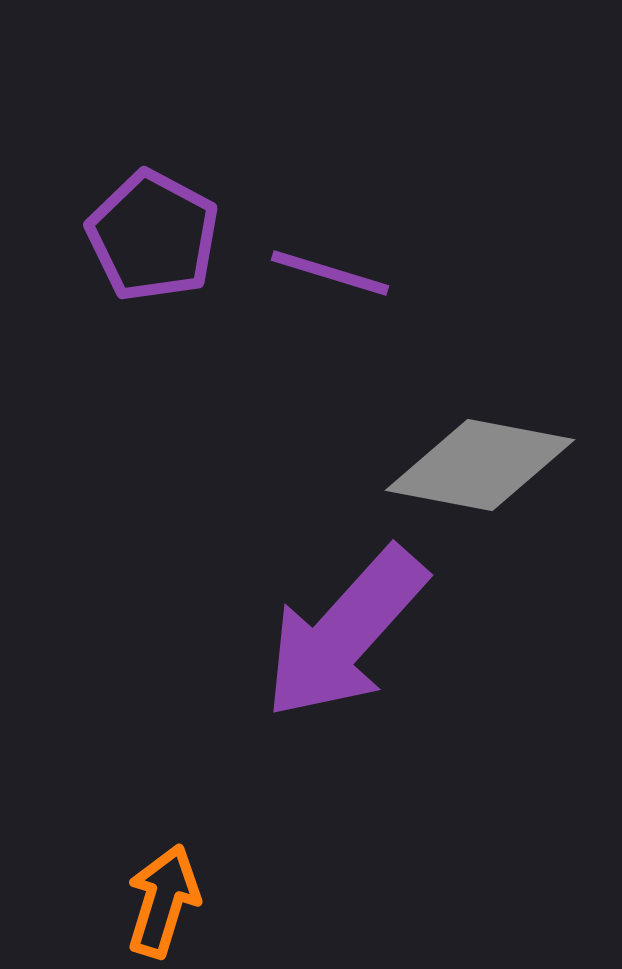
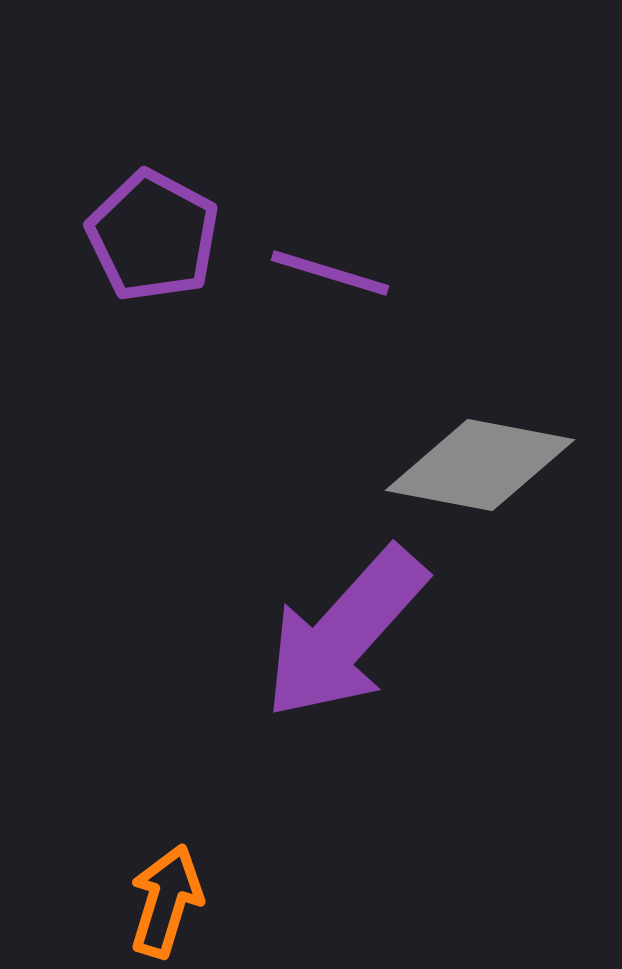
orange arrow: moved 3 px right
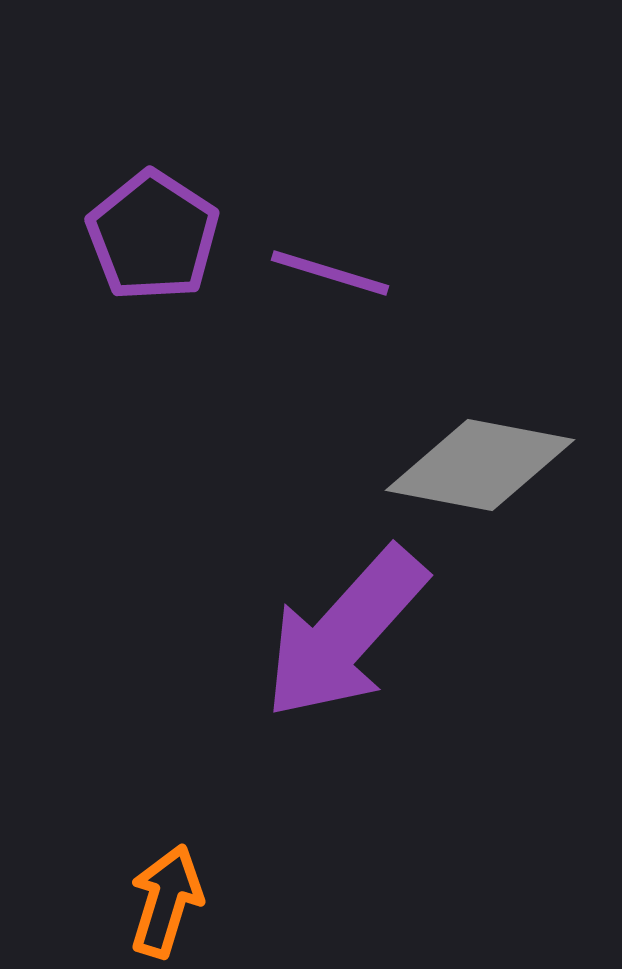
purple pentagon: rotated 5 degrees clockwise
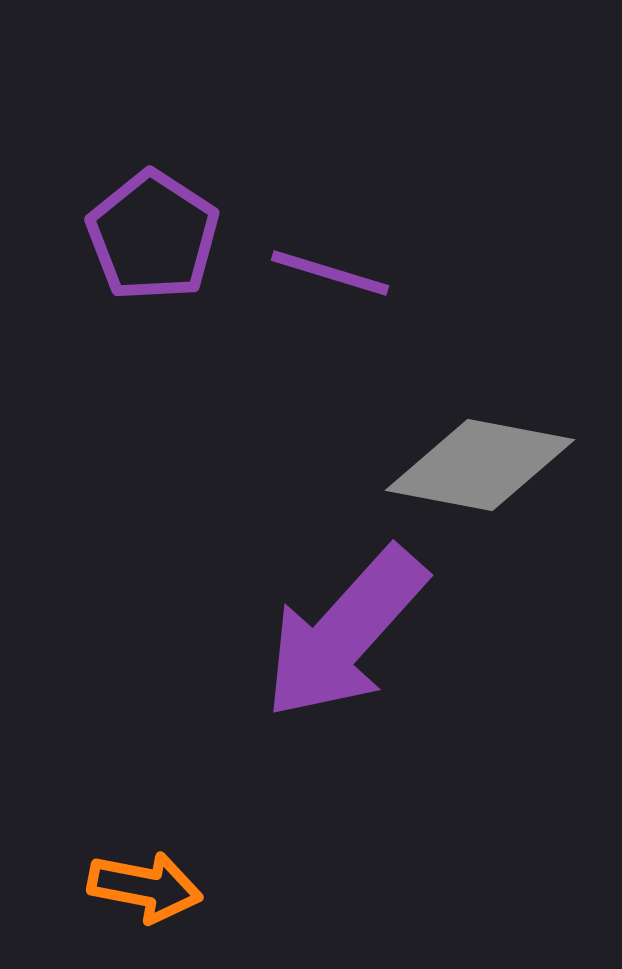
orange arrow: moved 21 px left, 14 px up; rotated 84 degrees clockwise
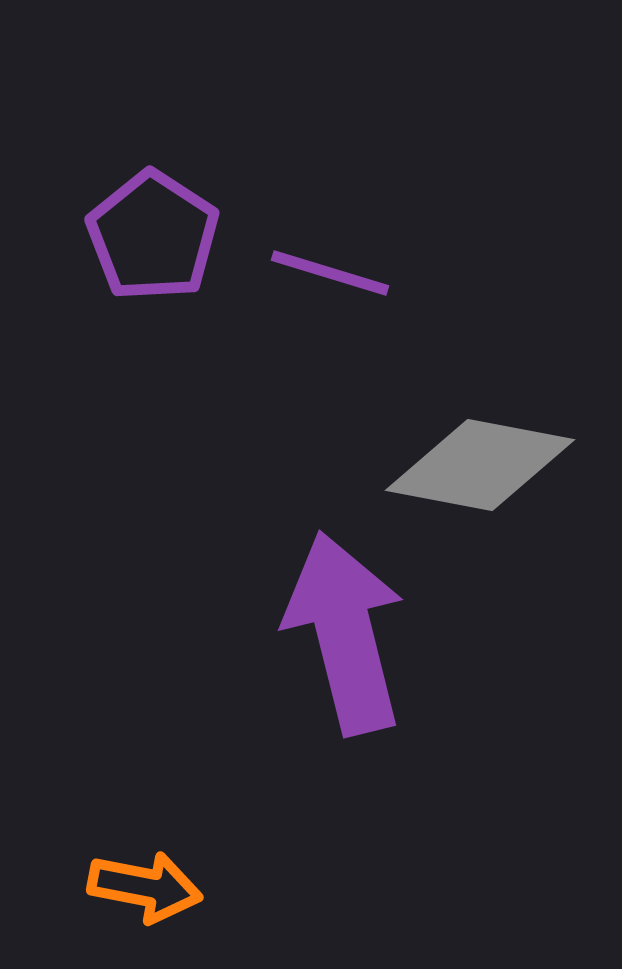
purple arrow: rotated 124 degrees clockwise
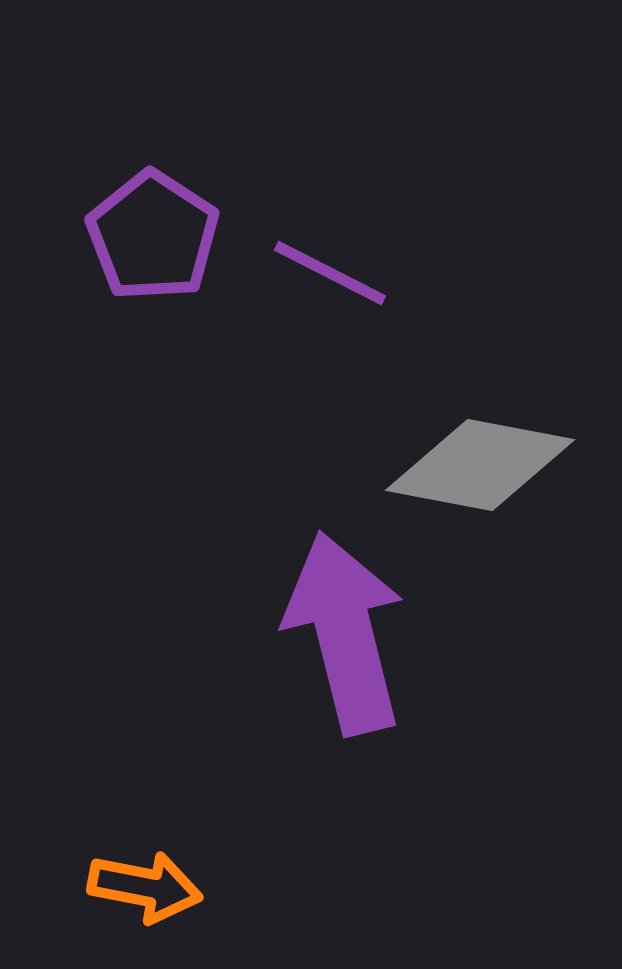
purple line: rotated 10 degrees clockwise
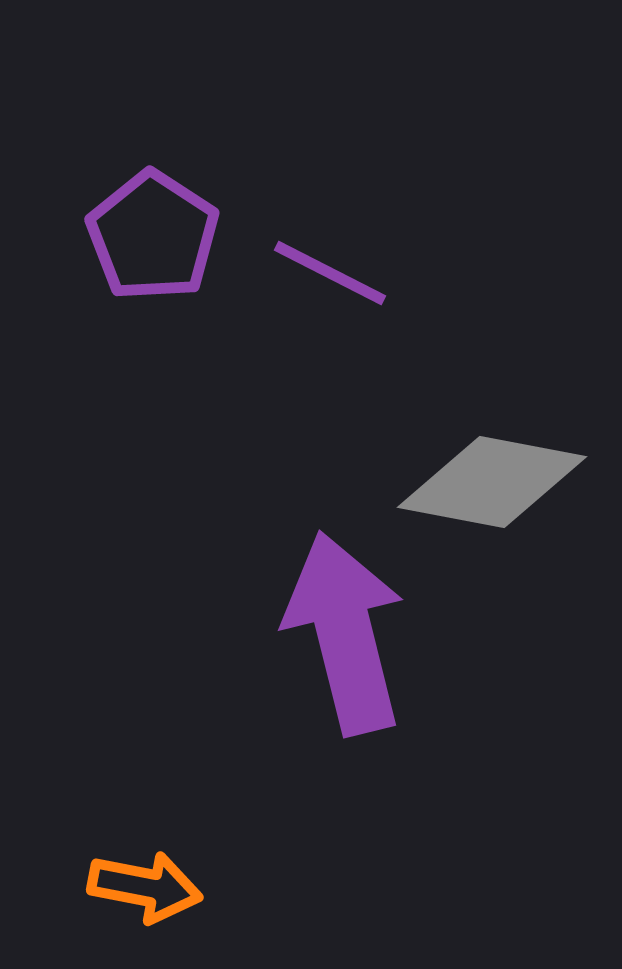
gray diamond: moved 12 px right, 17 px down
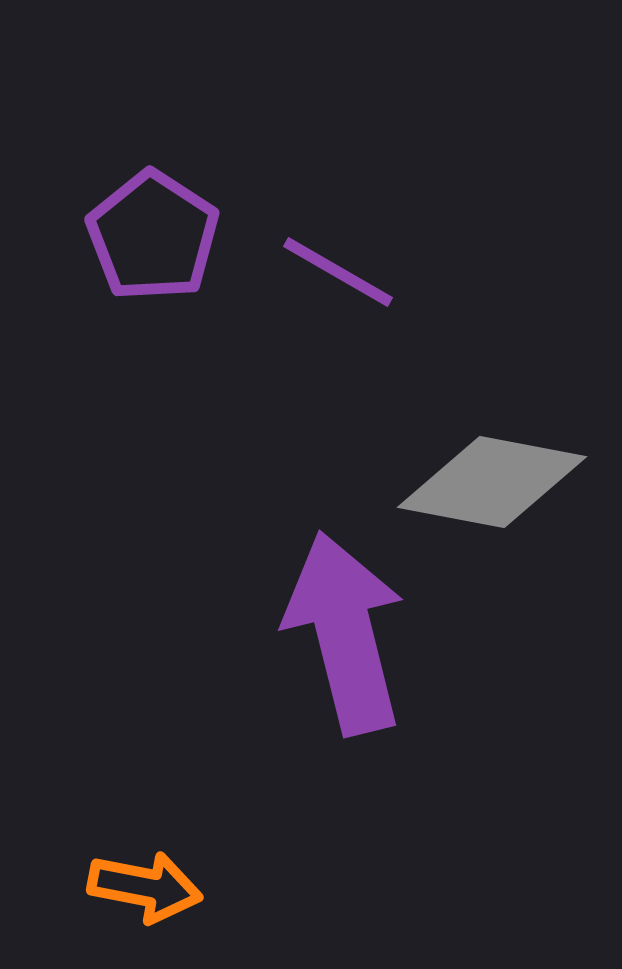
purple line: moved 8 px right, 1 px up; rotated 3 degrees clockwise
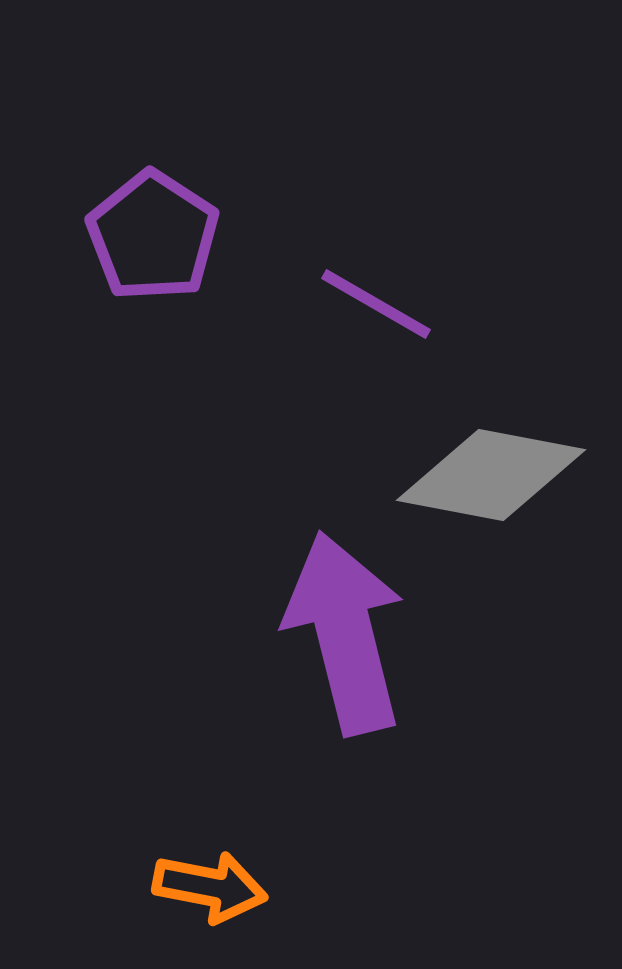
purple line: moved 38 px right, 32 px down
gray diamond: moved 1 px left, 7 px up
orange arrow: moved 65 px right
